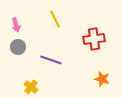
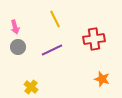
pink arrow: moved 1 px left, 2 px down
purple line: moved 1 px right, 10 px up; rotated 45 degrees counterclockwise
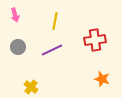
yellow line: moved 2 px down; rotated 36 degrees clockwise
pink arrow: moved 12 px up
red cross: moved 1 px right, 1 px down
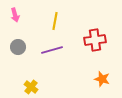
purple line: rotated 10 degrees clockwise
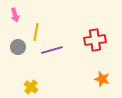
yellow line: moved 19 px left, 11 px down
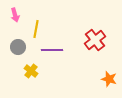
yellow line: moved 3 px up
red cross: rotated 30 degrees counterclockwise
purple line: rotated 15 degrees clockwise
orange star: moved 7 px right
yellow cross: moved 16 px up
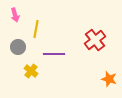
purple line: moved 2 px right, 4 px down
